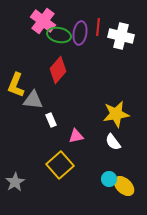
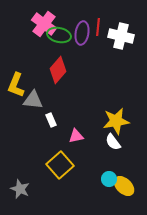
pink cross: moved 1 px right, 3 px down
purple ellipse: moved 2 px right
yellow star: moved 7 px down
gray star: moved 5 px right, 7 px down; rotated 18 degrees counterclockwise
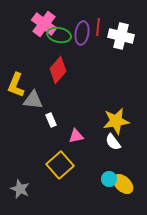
yellow ellipse: moved 1 px left, 2 px up
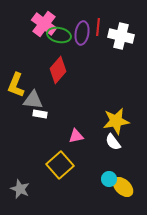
white rectangle: moved 11 px left, 6 px up; rotated 56 degrees counterclockwise
yellow ellipse: moved 3 px down
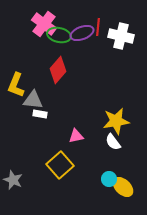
purple ellipse: rotated 60 degrees clockwise
gray star: moved 7 px left, 9 px up
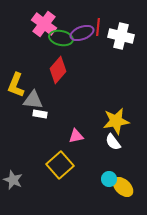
green ellipse: moved 2 px right, 3 px down
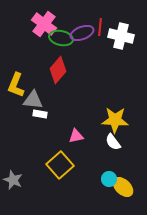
red line: moved 2 px right
yellow star: moved 1 px left, 1 px up; rotated 12 degrees clockwise
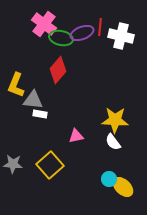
yellow square: moved 10 px left
gray star: moved 16 px up; rotated 18 degrees counterclockwise
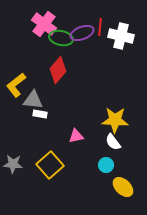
yellow L-shape: rotated 30 degrees clockwise
cyan circle: moved 3 px left, 14 px up
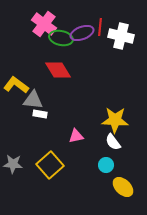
red diamond: rotated 72 degrees counterclockwise
yellow L-shape: rotated 75 degrees clockwise
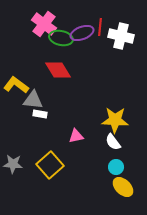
cyan circle: moved 10 px right, 2 px down
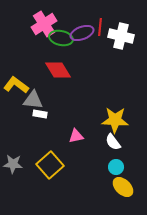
pink cross: rotated 20 degrees clockwise
